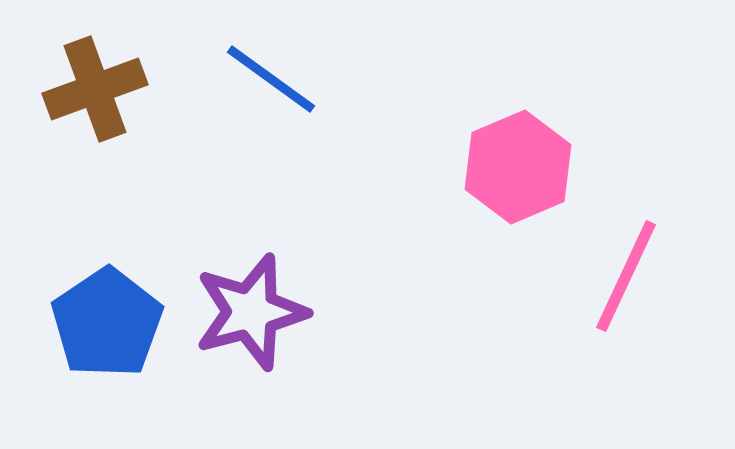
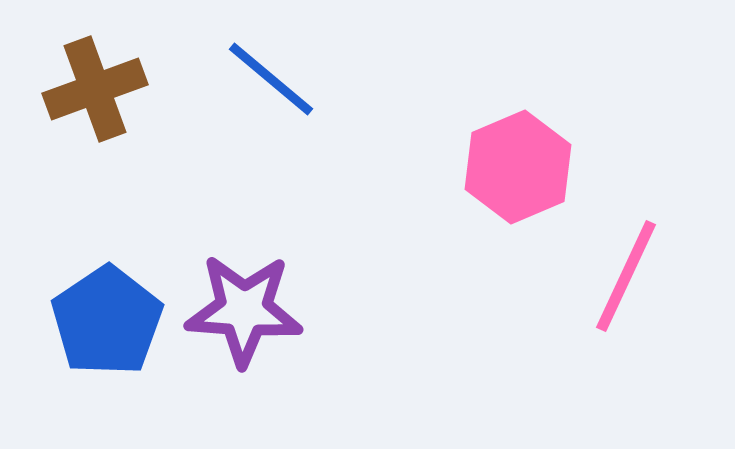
blue line: rotated 4 degrees clockwise
purple star: moved 7 px left, 2 px up; rotated 19 degrees clockwise
blue pentagon: moved 2 px up
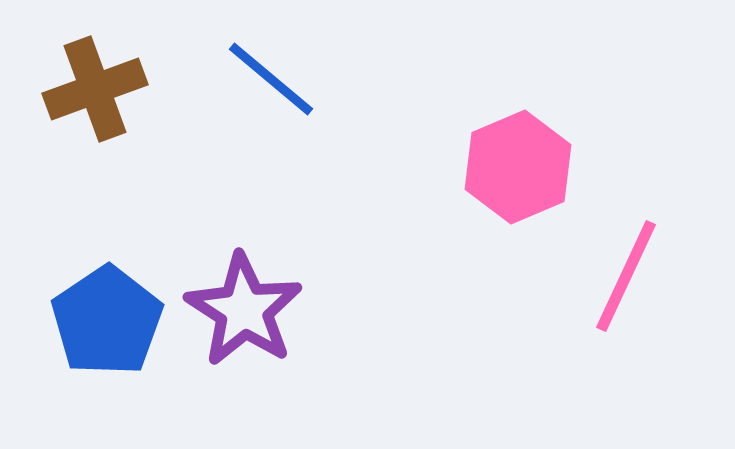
purple star: rotated 29 degrees clockwise
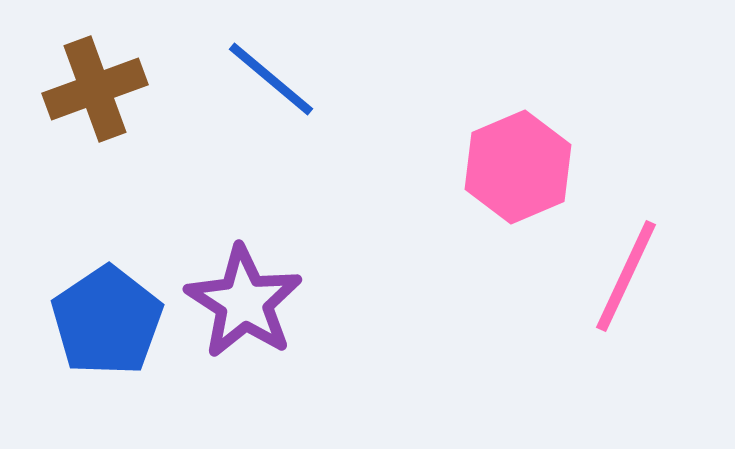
purple star: moved 8 px up
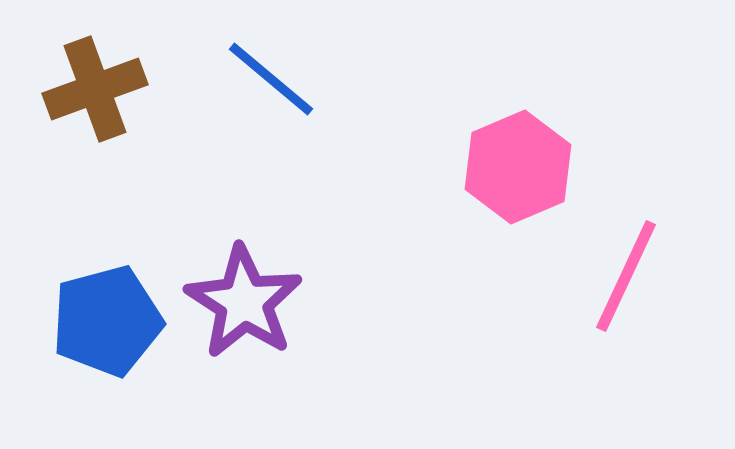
blue pentagon: rotated 19 degrees clockwise
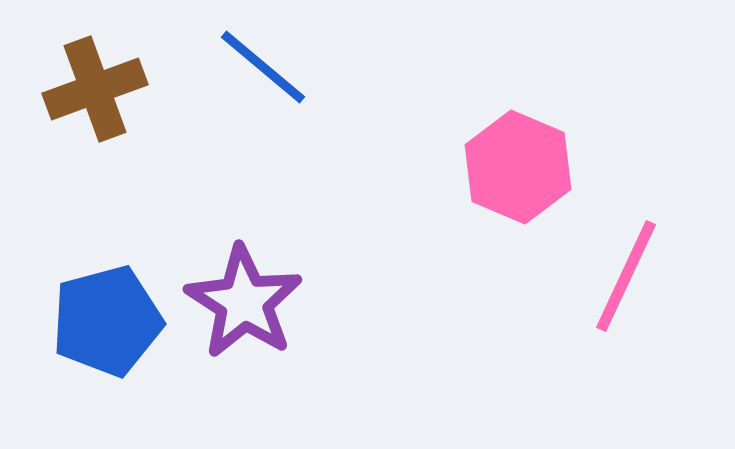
blue line: moved 8 px left, 12 px up
pink hexagon: rotated 14 degrees counterclockwise
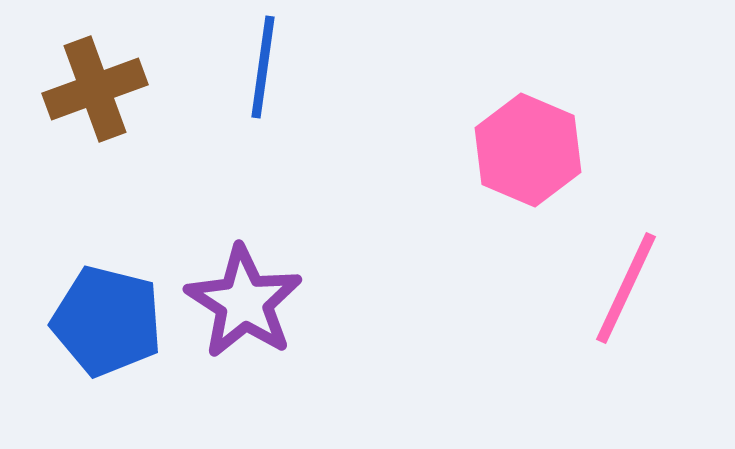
blue line: rotated 58 degrees clockwise
pink hexagon: moved 10 px right, 17 px up
pink line: moved 12 px down
blue pentagon: rotated 29 degrees clockwise
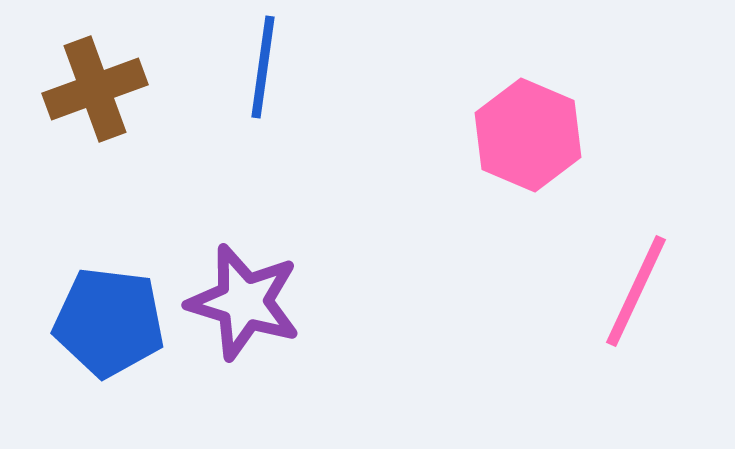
pink hexagon: moved 15 px up
pink line: moved 10 px right, 3 px down
purple star: rotated 16 degrees counterclockwise
blue pentagon: moved 2 px right, 1 px down; rotated 7 degrees counterclockwise
